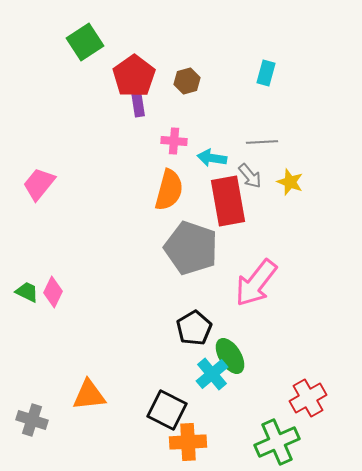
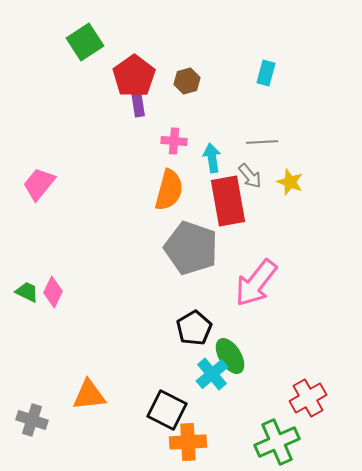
cyan arrow: rotated 72 degrees clockwise
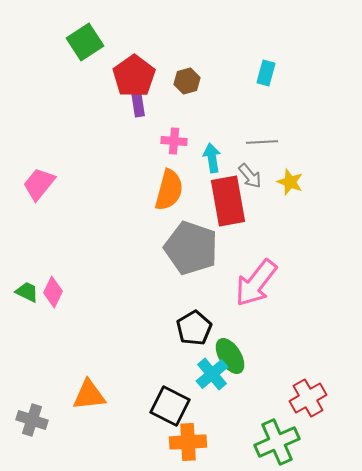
black square: moved 3 px right, 4 px up
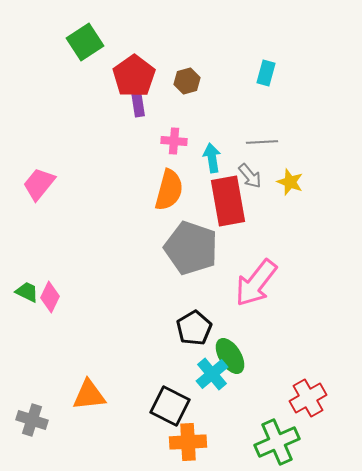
pink diamond: moved 3 px left, 5 px down
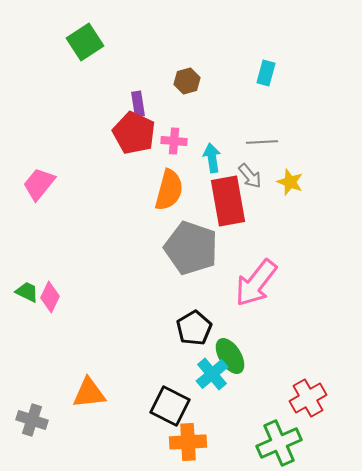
red pentagon: moved 57 px down; rotated 12 degrees counterclockwise
orange triangle: moved 2 px up
green cross: moved 2 px right, 1 px down
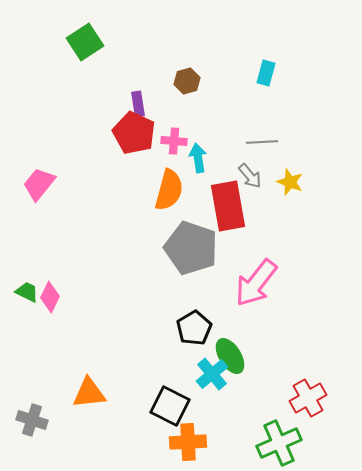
cyan arrow: moved 14 px left
red rectangle: moved 5 px down
